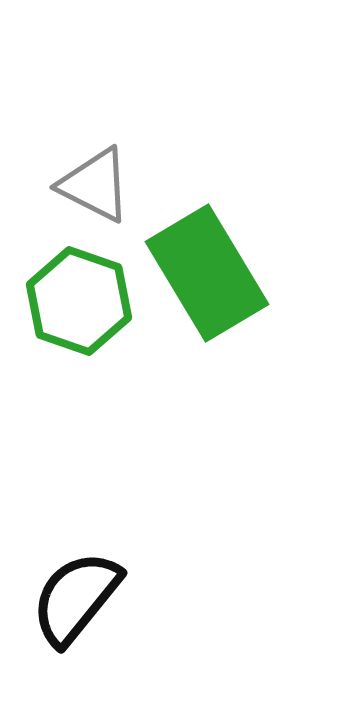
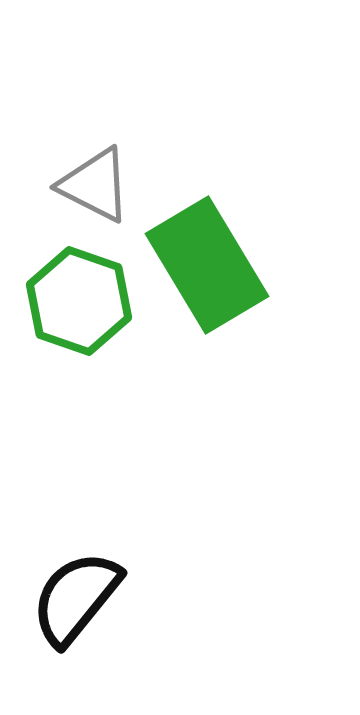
green rectangle: moved 8 px up
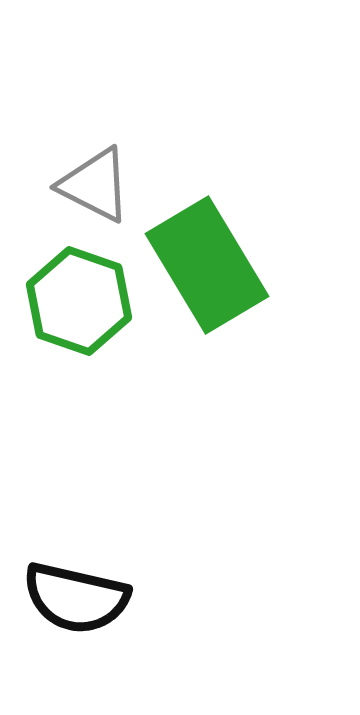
black semicircle: rotated 116 degrees counterclockwise
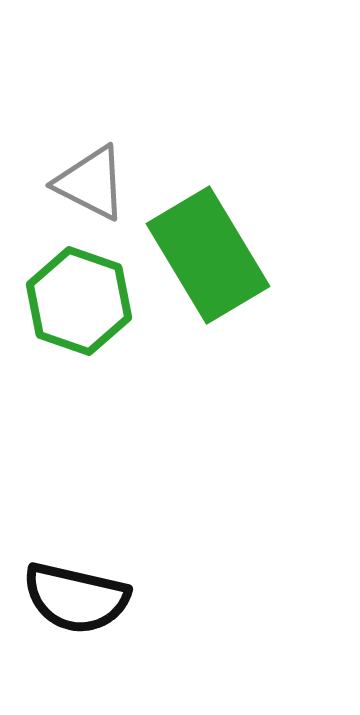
gray triangle: moved 4 px left, 2 px up
green rectangle: moved 1 px right, 10 px up
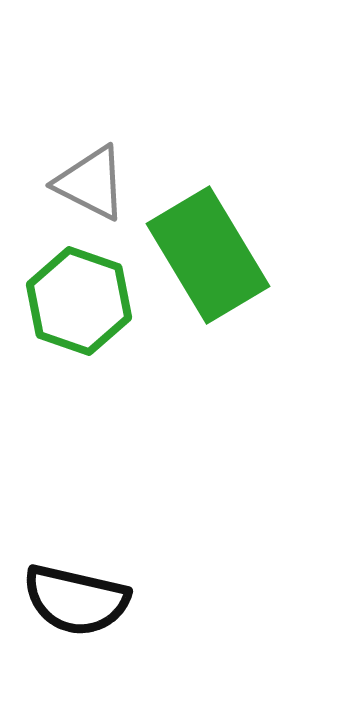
black semicircle: moved 2 px down
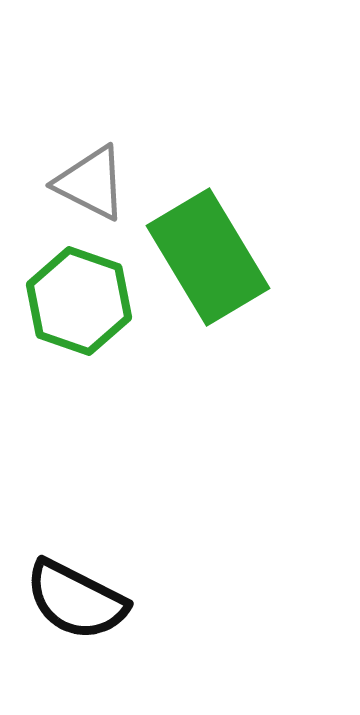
green rectangle: moved 2 px down
black semicircle: rotated 14 degrees clockwise
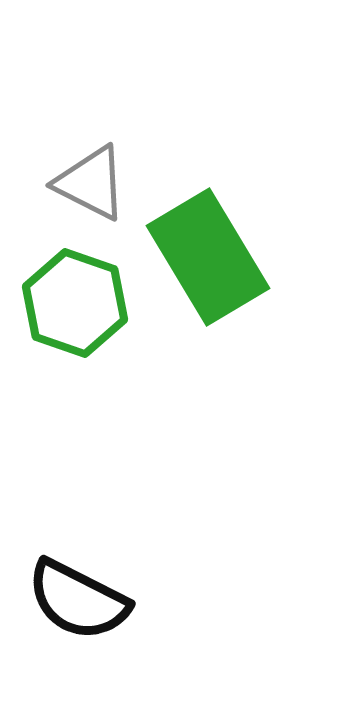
green hexagon: moved 4 px left, 2 px down
black semicircle: moved 2 px right
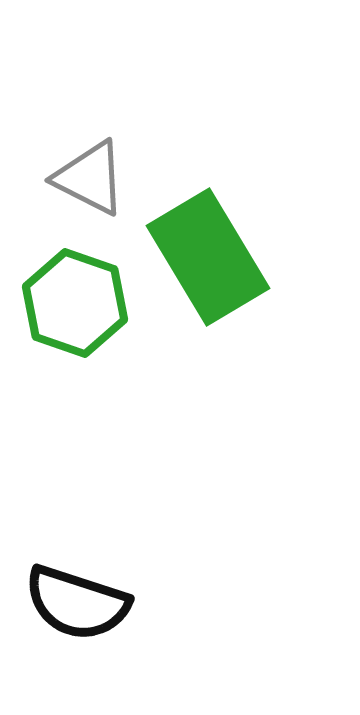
gray triangle: moved 1 px left, 5 px up
black semicircle: moved 1 px left, 3 px down; rotated 9 degrees counterclockwise
